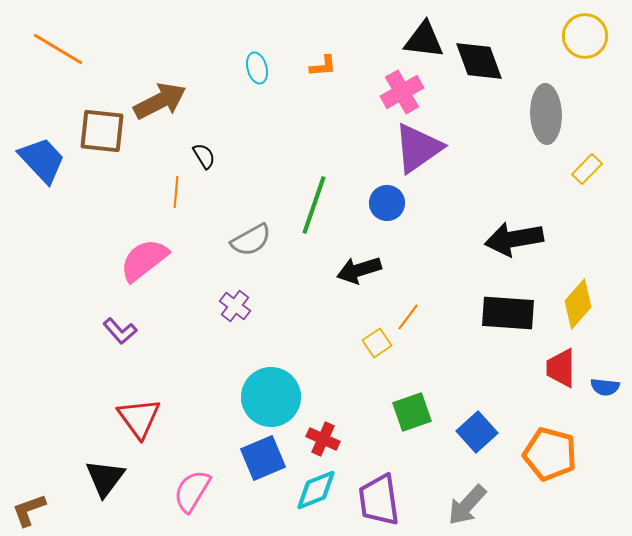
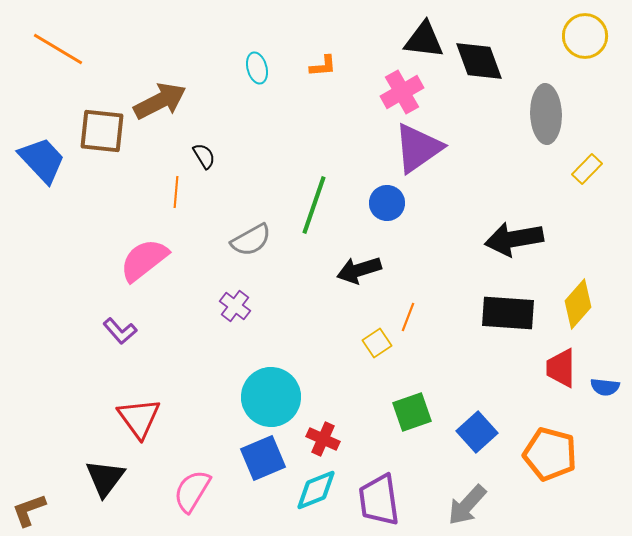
orange line at (408, 317): rotated 16 degrees counterclockwise
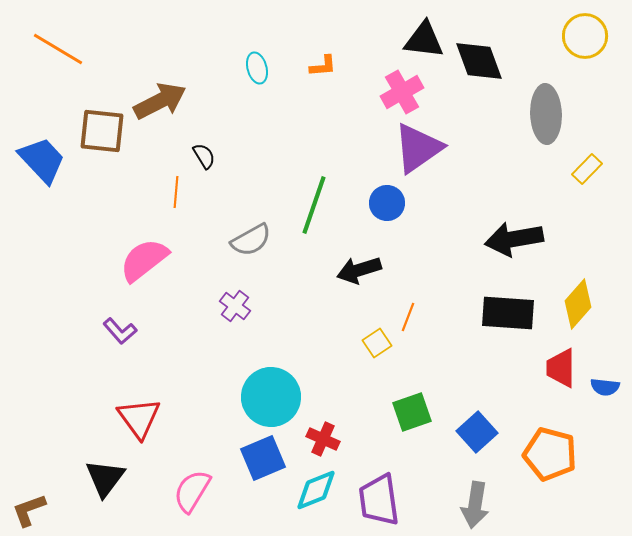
gray arrow at (467, 505): moved 8 px right; rotated 33 degrees counterclockwise
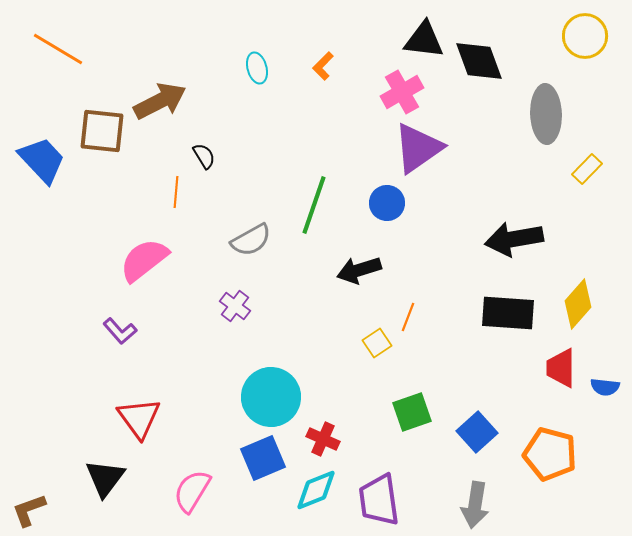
orange L-shape at (323, 66): rotated 140 degrees clockwise
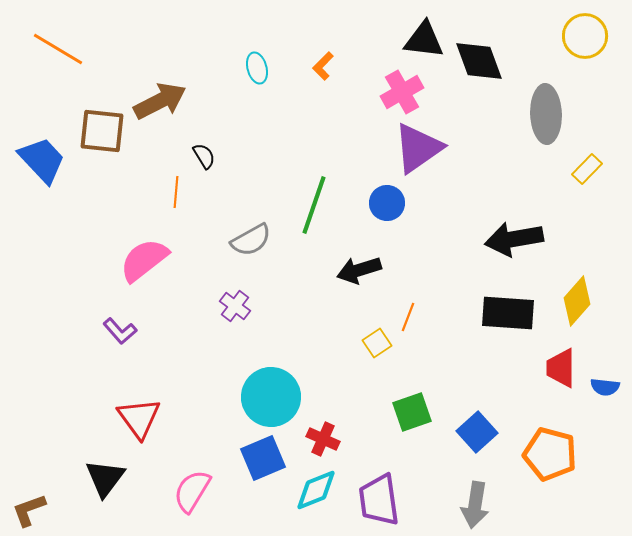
yellow diamond at (578, 304): moved 1 px left, 3 px up
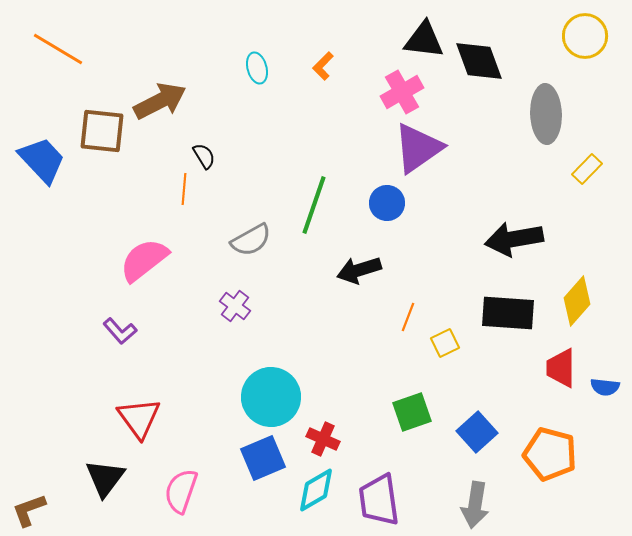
orange line at (176, 192): moved 8 px right, 3 px up
yellow square at (377, 343): moved 68 px right; rotated 8 degrees clockwise
cyan diamond at (316, 490): rotated 9 degrees counterclockwise
pink semicircle at (192, 491): moved 11 px left; rotated 12 degrees counterclockwise
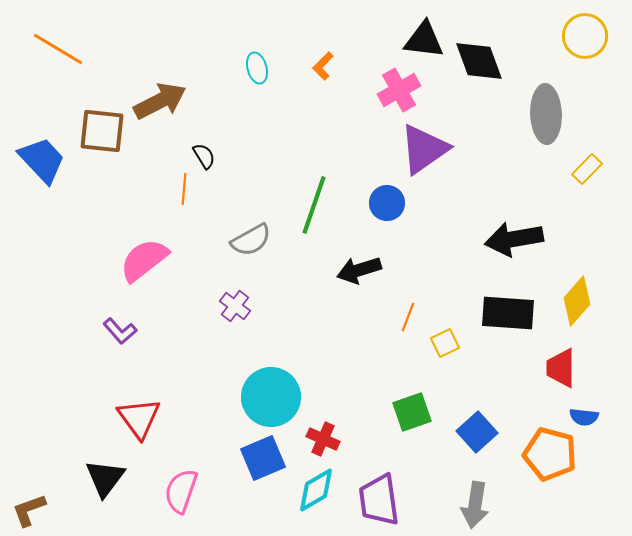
pink cross at (402, 92): moved 3 px left, 2 px up
purple triangle at (418, 148): moved 6 px right, 1 px down
blue semicircle at (605, 387): moved 21 px left, 30 px down
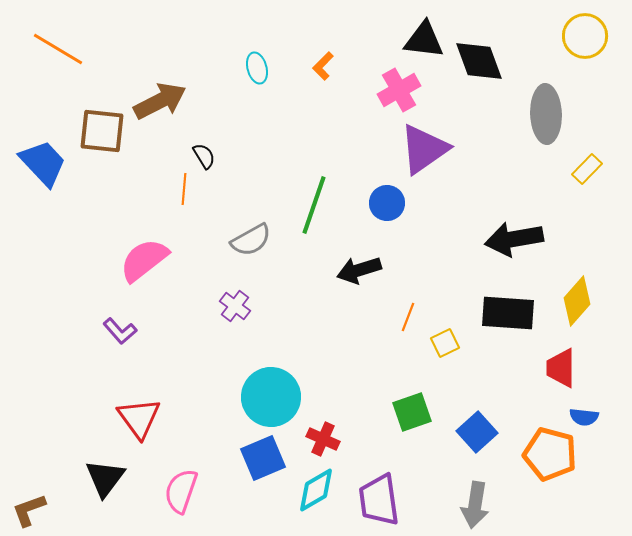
blue trapezoid at (42, 160): moved 1 px right, 3 px down
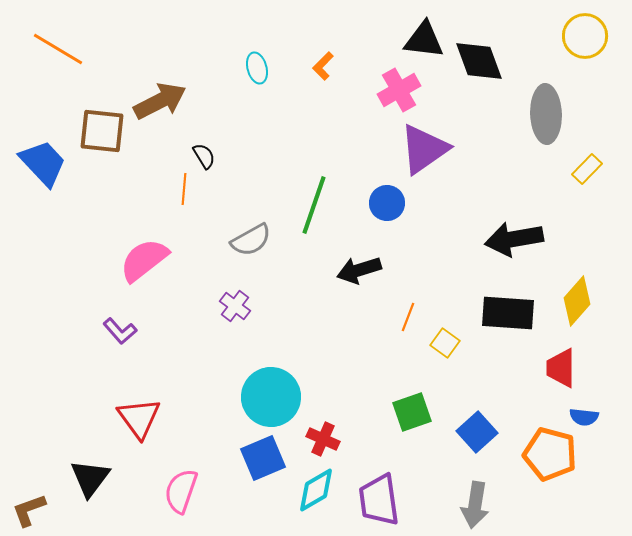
yellow square at (445, 343): rotated 28 degrees counterclockwise
black triangle at (105, 478): moved 15 px left
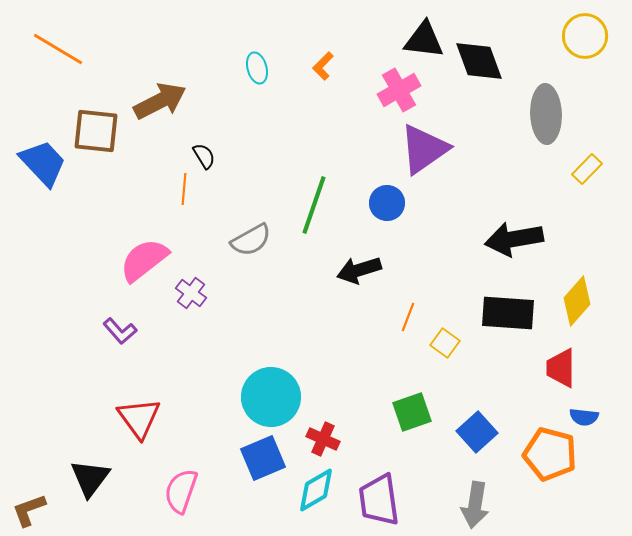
brown square at (102, 131): moved 6 px left
purple cross at (235, 306): moved 44 px left, 13 px up
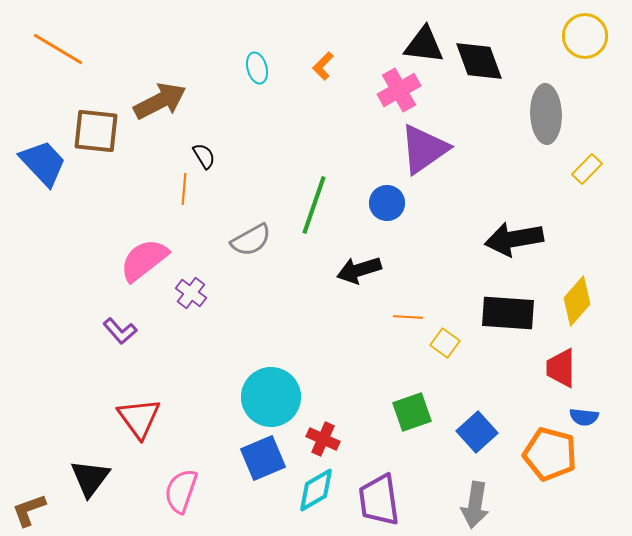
black triangle at (424, 40): moved 5 px down
orange line at (408, 317): rotated 72 degrees clockwise
